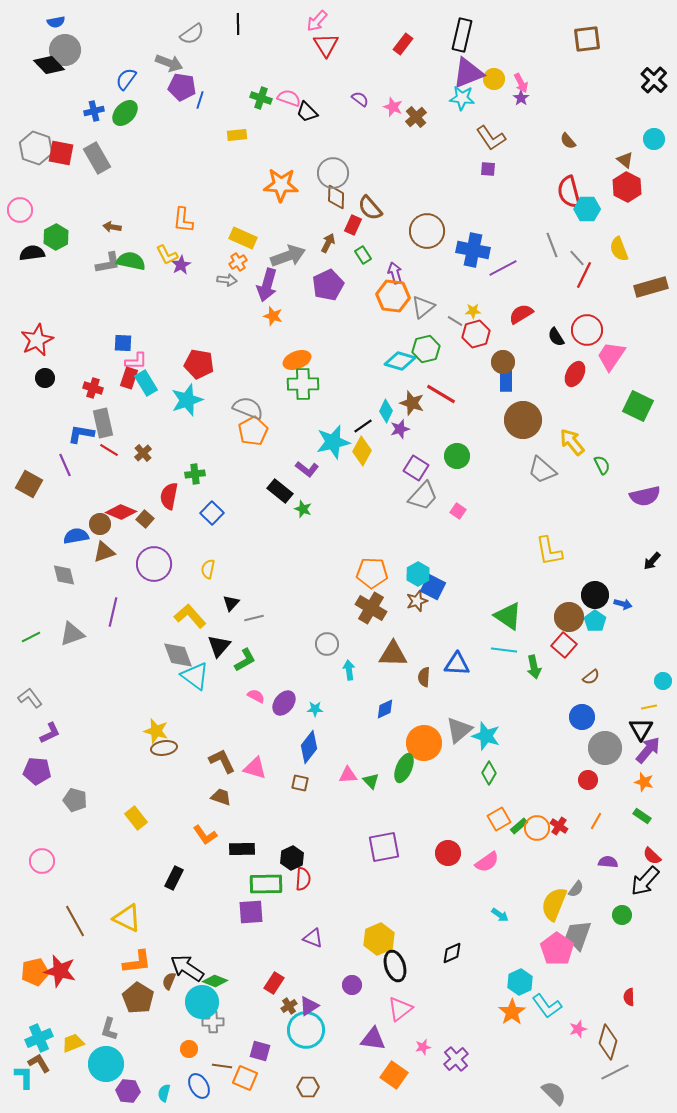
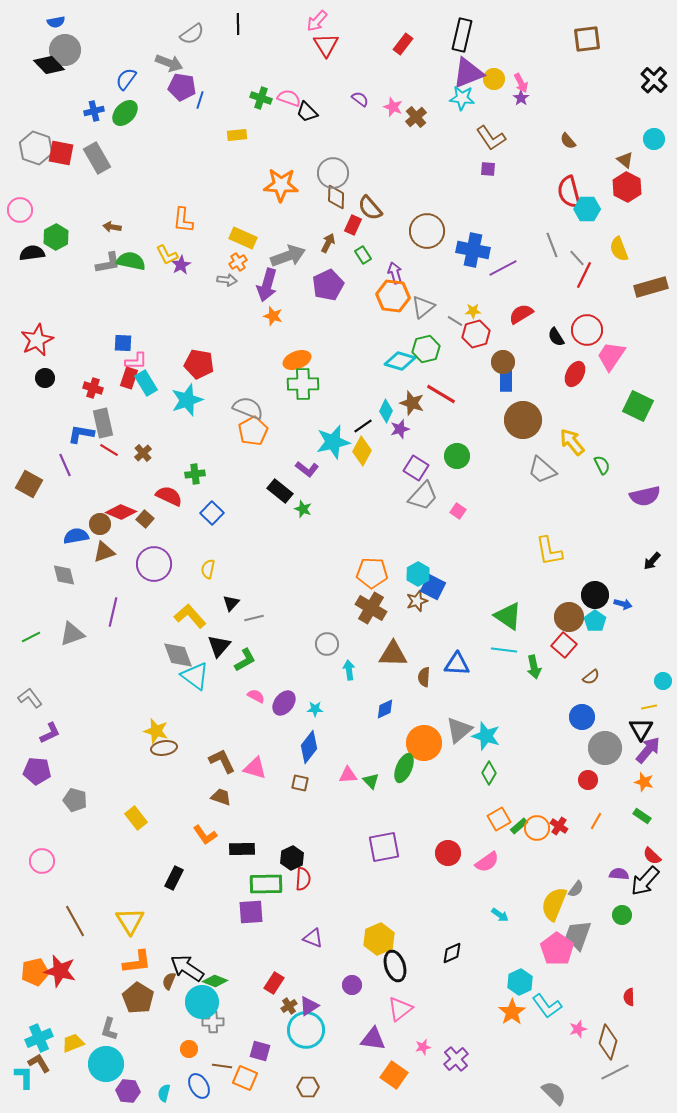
red semicircle at (169, 496): rotated 104 degrees clockwise
purple semicircle at (608, 862): moved 11 px right, 12 px down
yellow triangle at (127, 918): moved 3 px right, 3 px down; rotated 32 degrees clockwise
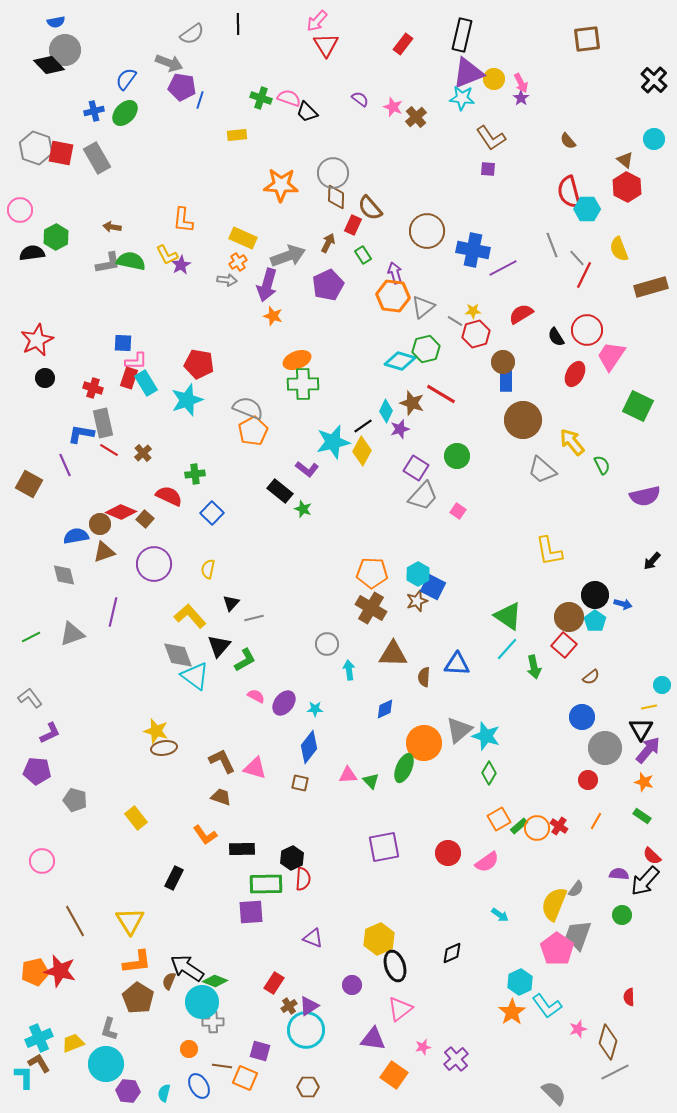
cyan line at (504, 650): moved 3 px right, 1 px up; rotated 55 degrees counterclockwise
cyan circle at (663, 681): moved 1 px left, 4 px down
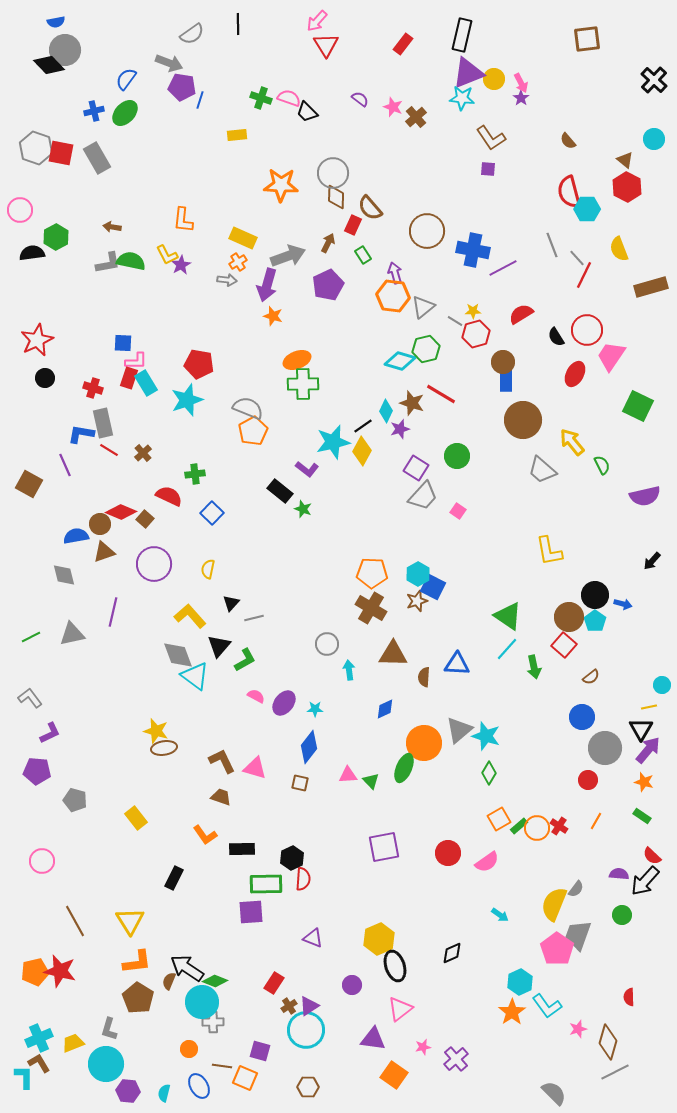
gray triangle at (72, 634): rotated 8 degrees clockwise
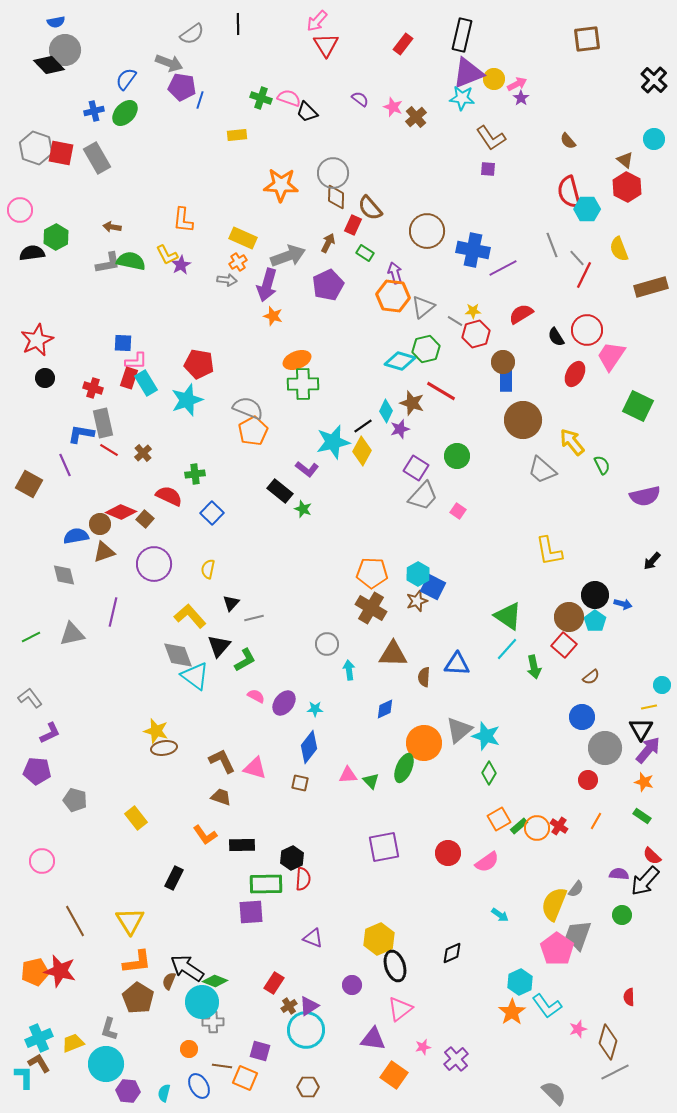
pink arrow at (521, 83): moved 4 px left, 1 px down; rotated 90 degrees counterclockwise
green rectangle at (363, 255): moved 2 px right, 2 px up; rotated 24 degrees counterclockwise
red line at (441, 394): moved 3 px up
black rectangle at (242, 849): moved 4 px up
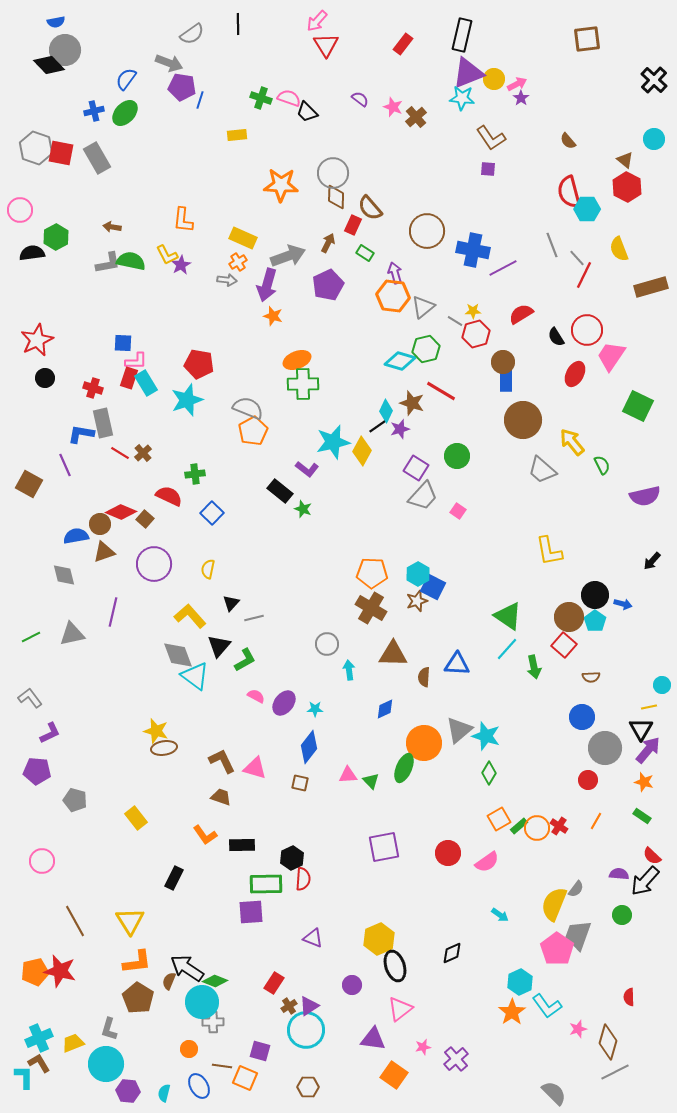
black line at (363, 426): moved 15 px right
red line at (109, 450): moved 11 px right, 3 px down
brown semicircle at (591, 677): rotated 36 degrees clockwise
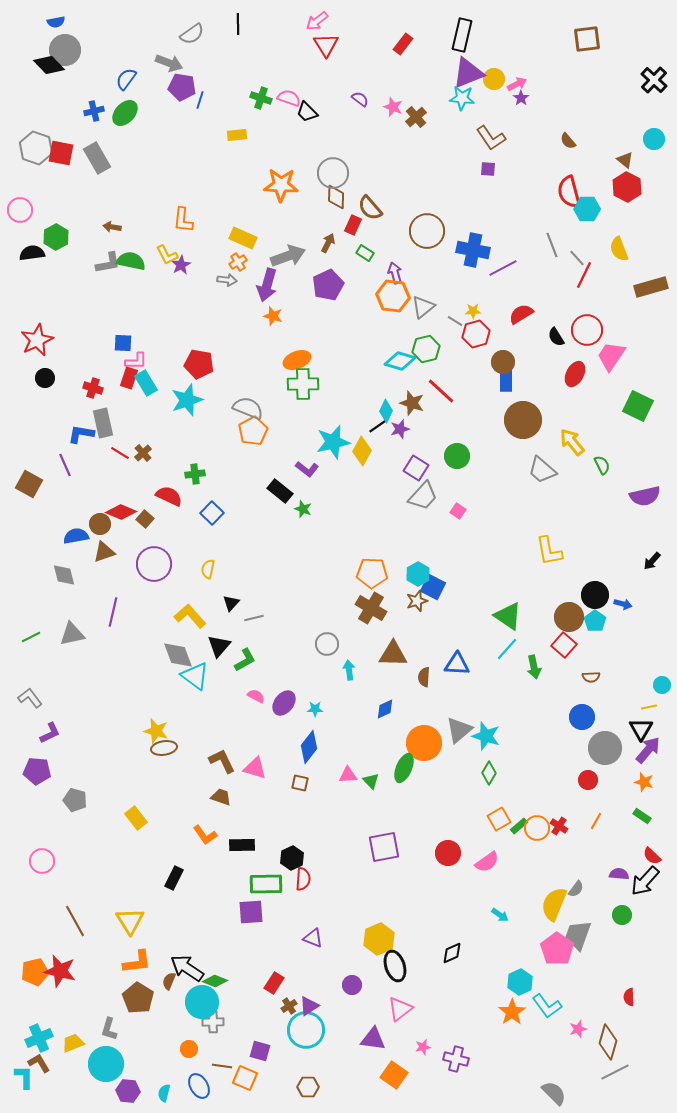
pink arrow at (317, 21): rotated 10 degrees clockwise
red line at (441, 391): rotated 12 degrees clockwise
purple cross at (456, 1059): rotated 35 degrees counterclockwise
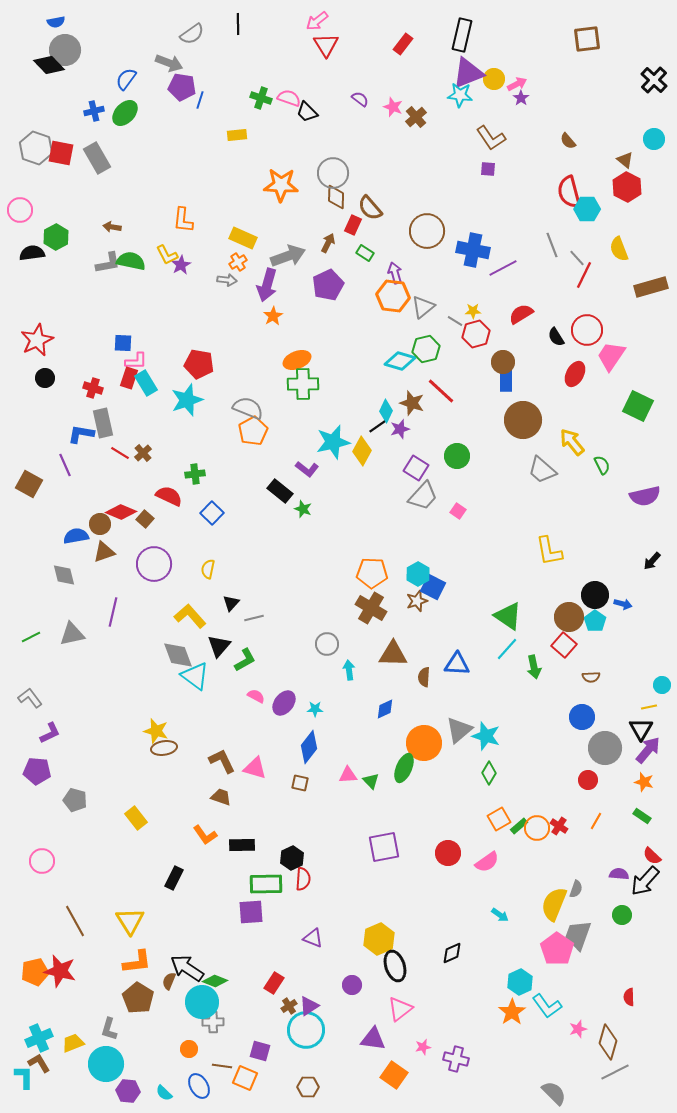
cyan star at (462, 98): moved 2 px left, 3 px up
orange star at (273, 316): rotated 24 degrees clockwise
gray semicircle at (576, 889): rotated 18 degrees counterclockwise
cyan semicircle at (164, 1093): rotated 60 degrees counterclockwise
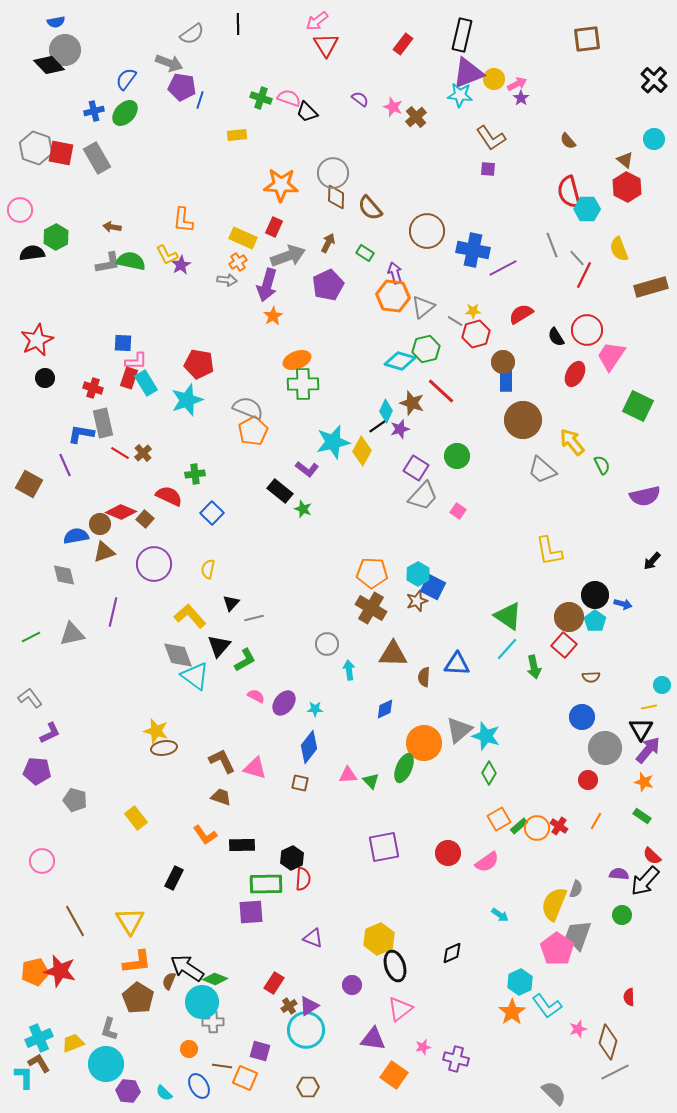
red rectangle at (353, 225): moved 79 px left, 2 px down
green diamond at (215, 981): moved 2 px up
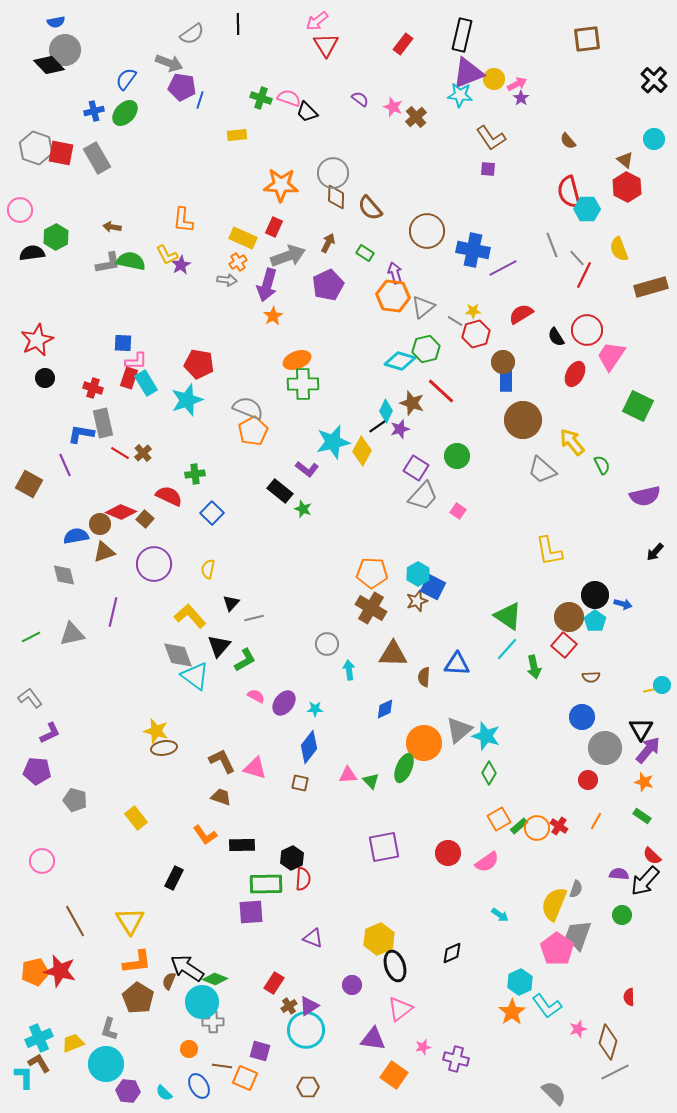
black arrow at (652, 561): moved 3 px right, 9 px up
yellow line at (649, 707): moved 2 px right, 17 px up
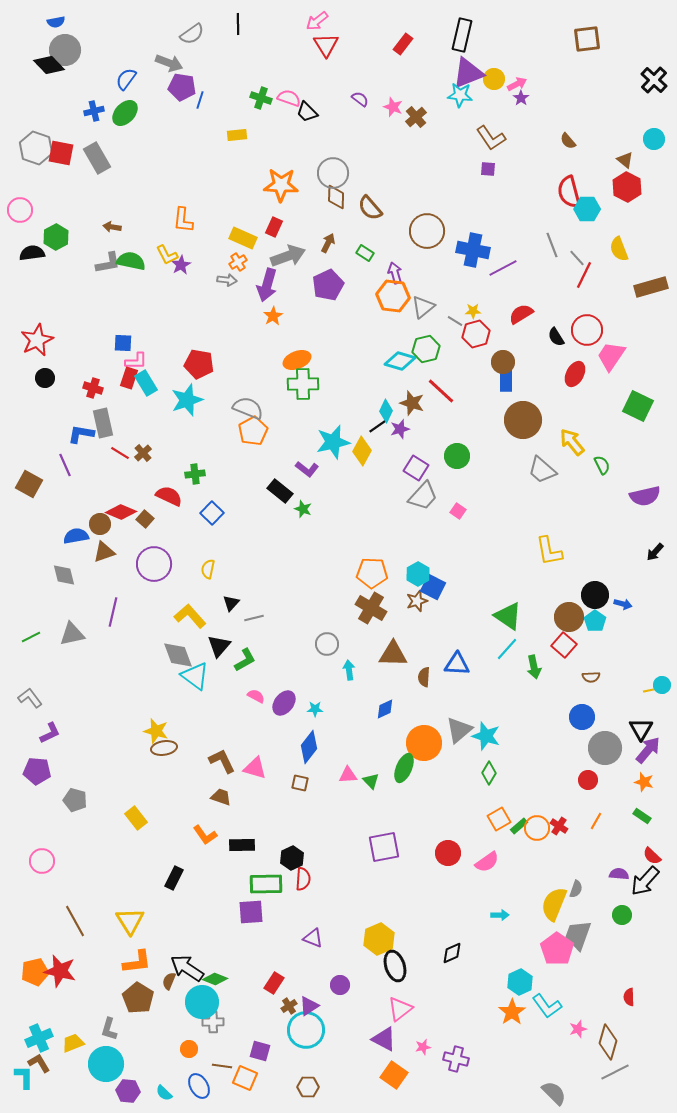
cyan arrow at (500, 915): rotated 36 degrees counterclockwise
purple circle at (352, 985): moved 12 px left
purple triangle at (373, 1039): moved 11 px right; rotated 20 degrees clockwise
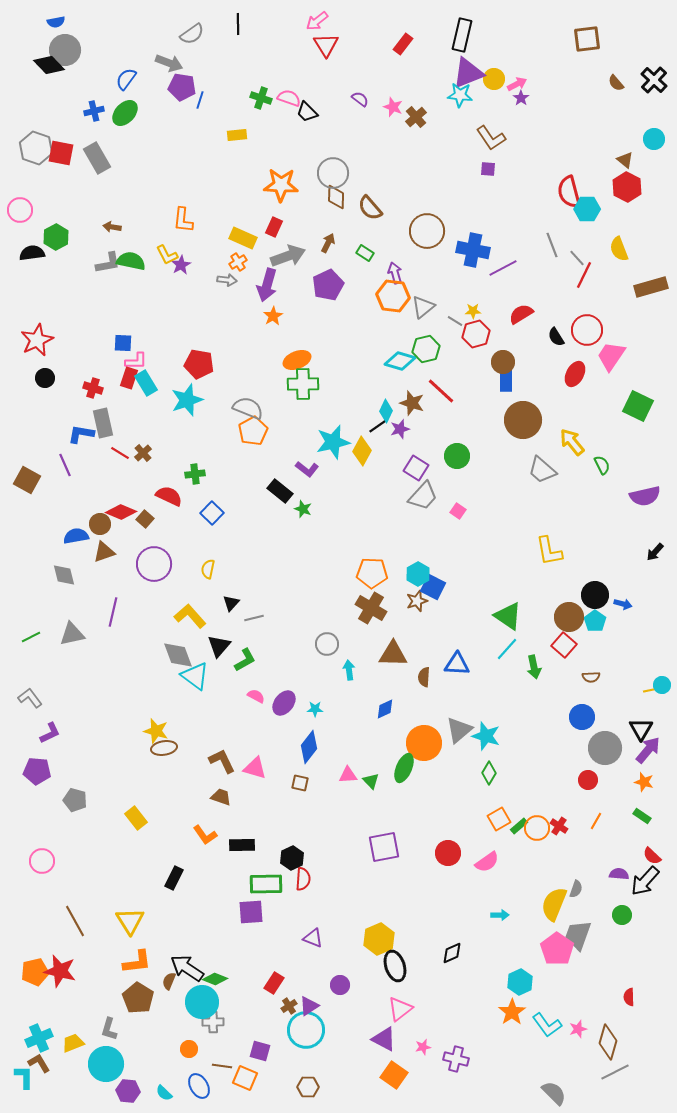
brown semicircle at (568, 141): moved 48 px right, 58 px up
brown square at (29, 484): moved 2 px left, 4 px up
cyan L-shape at (547, 1006): moved 19 px down
